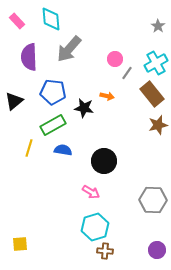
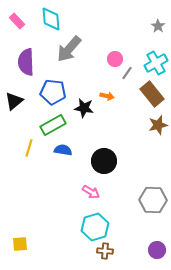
purple semicircle: moved 3 px left, 5 px down
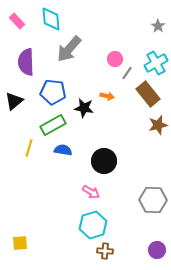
brown rectangle: moved 4 px left
cyan hexagon: moved 2 px left, 2 px up
yellow square: moved 1 px up
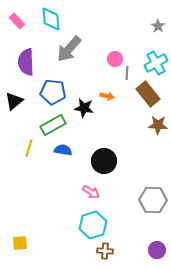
gray line: rotated 32 degrees counterclockwise
brown star: rotated 18 degrees clockwise
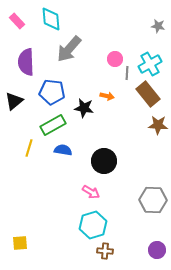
gray star: rotated 24 degrees counterclockwise
cyan cross: moved 6 px left, 1 px down
blue pentagon: moved 1 px left
